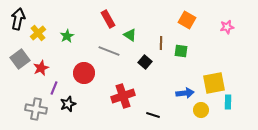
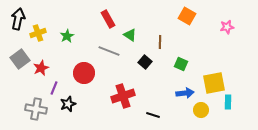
orange square: moved 4 px up
yellow cross: rotated 21 degrees clockwise
brown line: moved 1 px left, 1 px up
green square: moved 13 px down; rotated 16 degrees clockwise
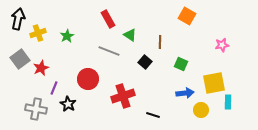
pink star: moved 5 px left, 18 px down
red circle: moved 4 px right, 6 px down
black star: rotated 21 degrees counterclockwise
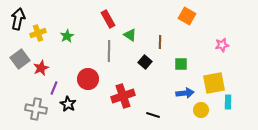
gray line: rotated 70 degrees clockwise
green square: rotated 24 degrees counterclockwise
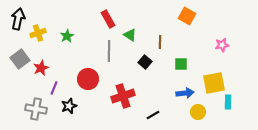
black star: moved 1 px right, 2 px down; rotated 21 degrees clockwise
yellow circle: moved 3 px left, 2 px down
black line: rotated 48 degrees counterclockwise
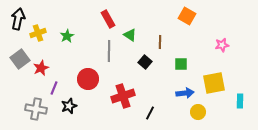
cyan rectangle: moved 12 px right, 1 px up
black line: moved 3 px left, 2 px up; rotated 32 degrees counterclockwise
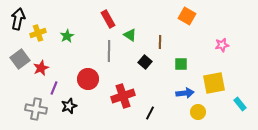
cyan rectangle: moved 3 px down; rotated 40 degrees counterclockwise
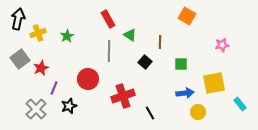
gray cross: rotated 35 degrees clockwise
black line: rotated 56 degrees counterclockwise
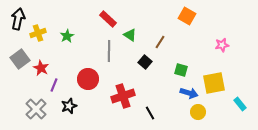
red rectangle: rotated 18 degrees counterclockwise
brown line: rotated 32 degrees clockwise
green square: moved 6 px down; rotated 16 degrees clockwise
red star: rotated 21 degrees counterclockwise
purple line: moved 3 px up
blue arrow: moved 4 px right; rotated 24 degrees clockwise
